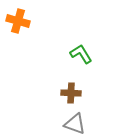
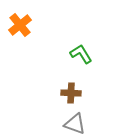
orange cross: moved 2 px right, 4 px down; rotated 35 degrees clockwise
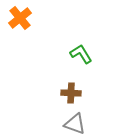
orange cross: moved 7 px up
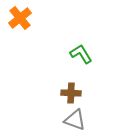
gray triangle: moved 4 px up
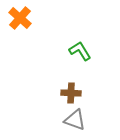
orange cross: rotated 10 degrees counterclockwise
green L-shape: moved 1 px left, 3 px up
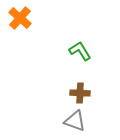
brown cross: moved 9 px right
gray triangle: moved 1 px down
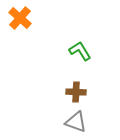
brown cross: moved 4 px left, 1 px up
gray triangle: moved 1 px right, 1 px down
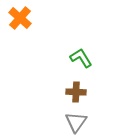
green L-shape: moved 1 px right, 7 px down
gray triangle: rotated 45 degrees clockwise
